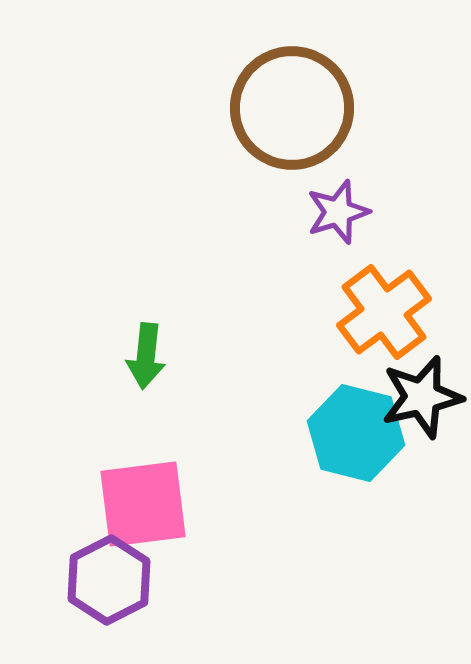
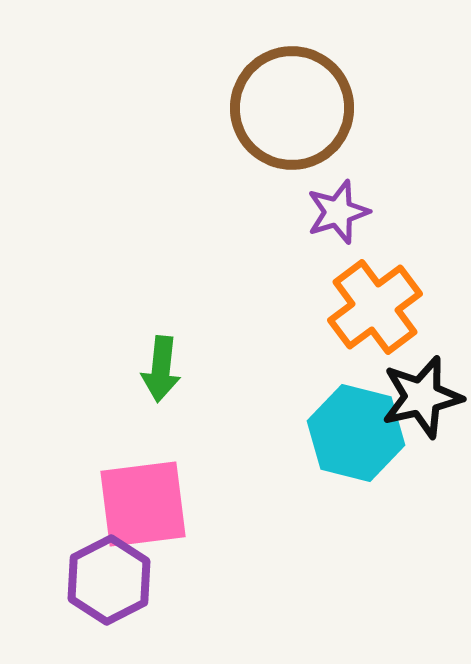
orange cross: moved 9 px left, 5 px up
green arrow: moved 15 px right, 13 px down
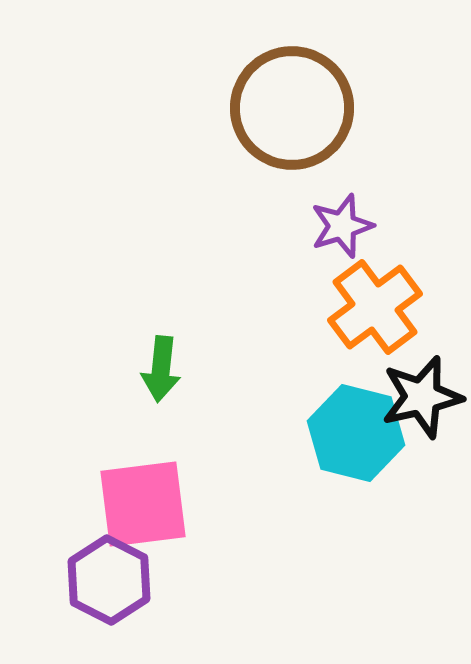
purple star: moved 4 px right, 14 px down
purple hexagon: rotated 6 degrees counterclockwise
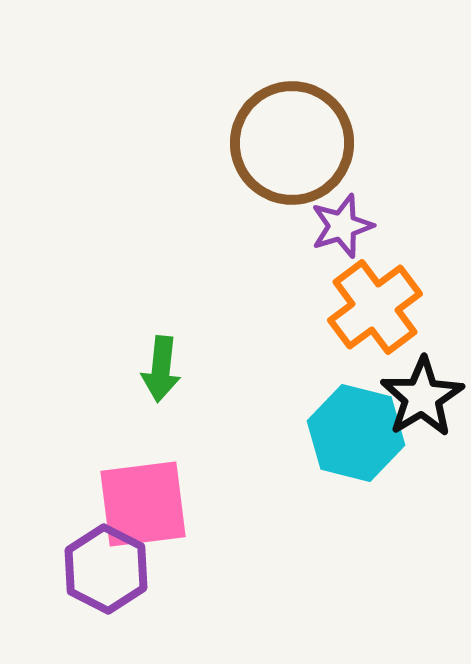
brown circle: moved 35 px down
black star: rotated 18 degrees counterclockwise
purple hexagon: moved 3 px left, 11 px up
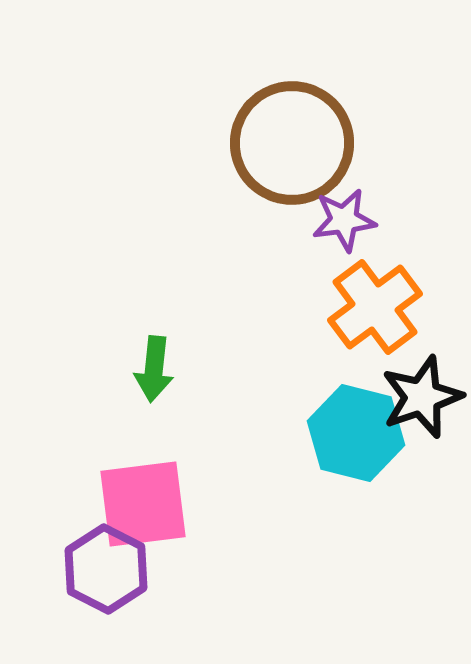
purple star: moved 2 px right, 6 px up; rotated 10 degrees clockwise
green arrow: moved 7 px left
black star: rotated 12 degrees clockwise
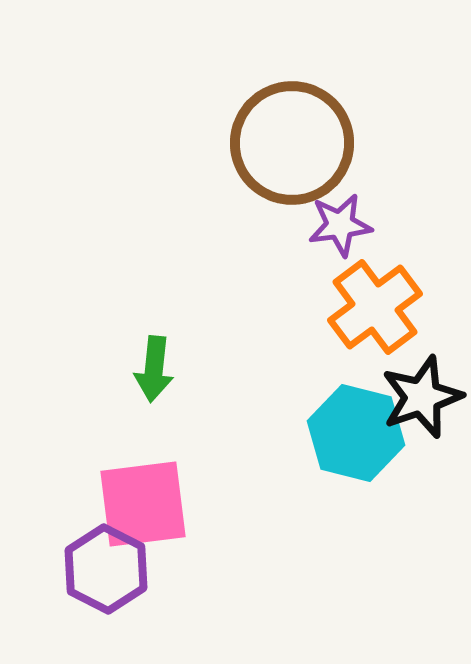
purple star: moved 4 px left, 5 px down
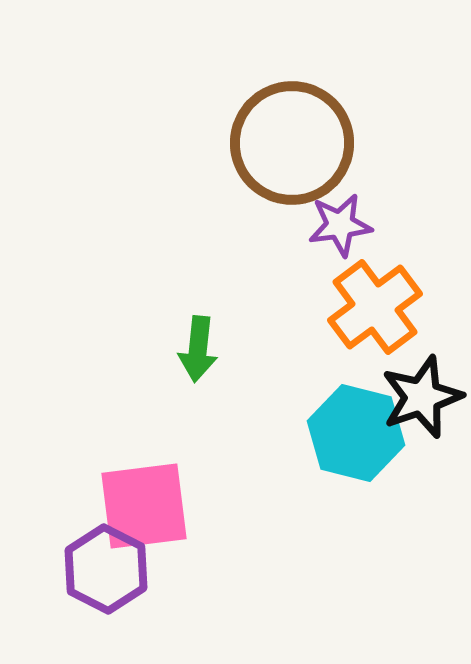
green arrow: moved 44 px right, 20 px up
pink square: moved 1 px right, 2 px down
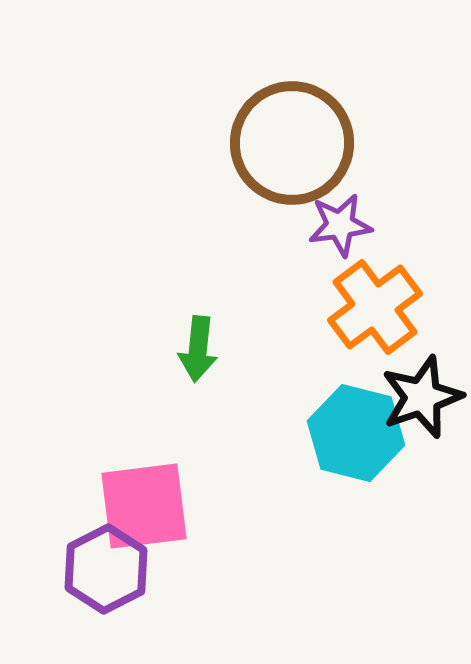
purple hexagon: rotated 6 degrees clockwise
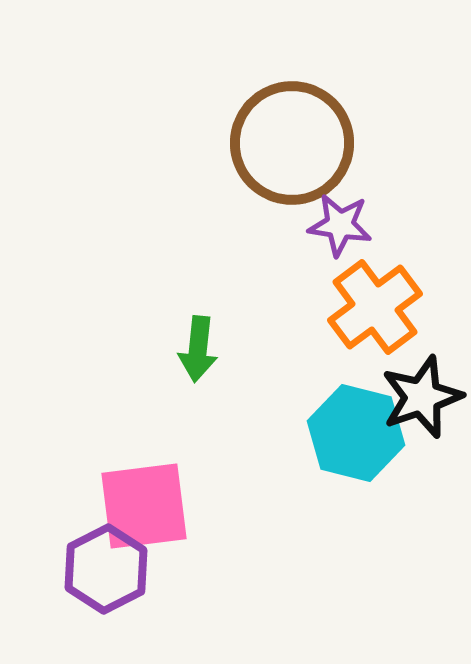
purple star: rotated 16 degrees clockwise
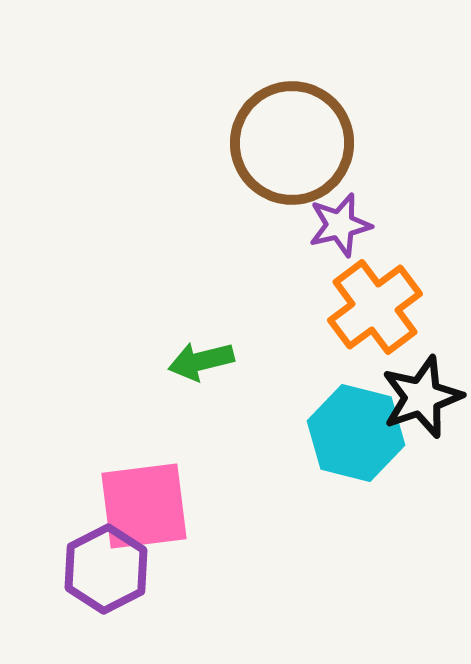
purple star: rotated 22 degrees counterclockwise
green arrow: moved 3 px right, 12 px down; rotated 70 degrees clockwise
